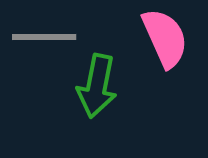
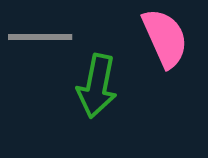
gray line: moved 4 px left
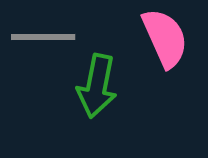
gray line: moved 3 px right
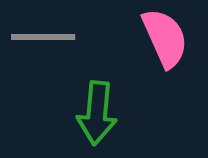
green arrow: moved 27 px down; rotated 6 degrees counterclockwise
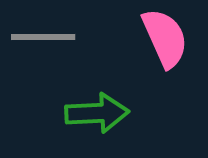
green arrow: rotated 98 degrees counterclockwise
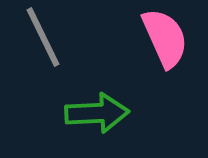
gray line: rotated 64 degrees clockwise
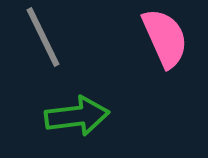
green arrow: moved 20 px left, 3 px down; rotated 4 degrees counterclockwise
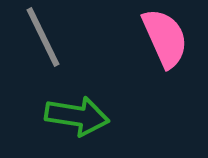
green arrow: rotated 16 degrees clockwise
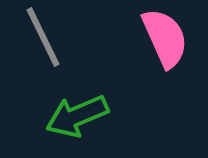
green arrow: rotated 148 degrees clockwise
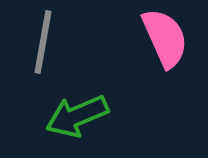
gray line: moved 5 px down; rotated 36 degrees clockwise
